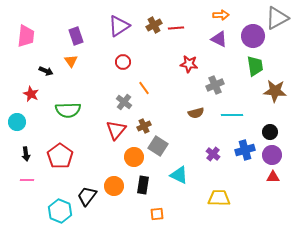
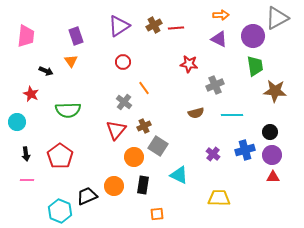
black trapezoid at (87, 196): rotated 30 degrees clockwise
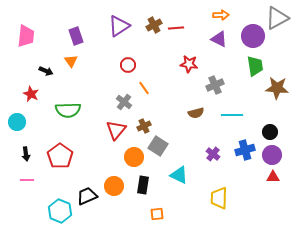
red circle at (123, 62): moved 5 px right, 3 px down
brown star at (275, 91): moved 2 px right, 3 px up
yellow trapezoid at (219, 198): rotated 90 degrees counterclockwise
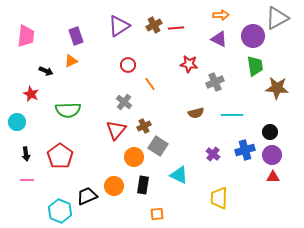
orange triangle at (71, 61): rotated 40 degrees clockwise
gray cross at (215, 85): moved 3 px up
orange line at (144, 88): moved 6 px right, 4 px up
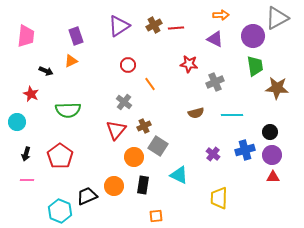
purple triangle at (219, 39): moved 4 px left
black arrow at (26, 154): rotated 24 degrees clockwise
orange square at (157, 214): moved 1 px left, 2 px down
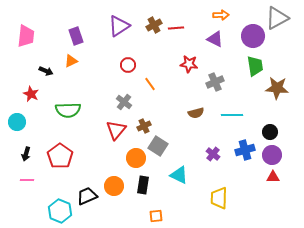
orange circle at (134, 157): moved 2 px right, 1 px down
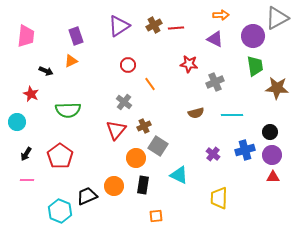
black arrow at (26, 154): rotated 16 degrees clockwise
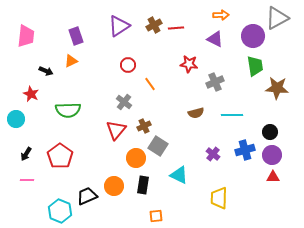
cyan circle at (17, 122): moved 1 px left, 3 px up
